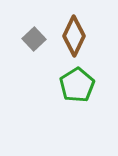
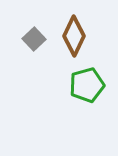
green pentagon: moved 10 px right; rotated 16 degrees clockwise
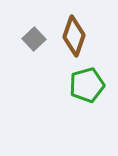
brown diamond: rotated 6 degrees counterclockwise
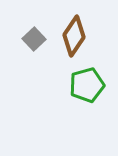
brown diamond: rotated 15 degrees clockwise
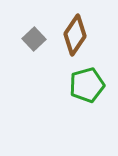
brown diamond: moved 1 px right, 1 px up
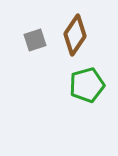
gray square: moved 1 px right, 1 px down; rotated 25 degrees clockwise
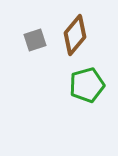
brown diamond: rotated 6 degrees clockwise
